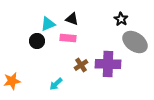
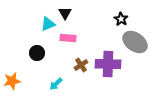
black triangle: moved 7 px left, 6 px up; rotated 40 degrees clockwise
black circle: moved 12 px down
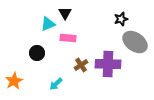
black star: rotated 24 degrees clockwise
orange star: moved 2 px right; rotated 18 degrees counterclockwise
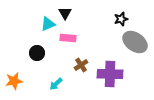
purple cross: moved 2 px right, 10 px down
orange star: rotated 18 degrees clockwise
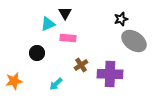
gray ellipse: moved 1 px left, 1 px up
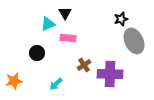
gray ellipse: rotated 30 degrees clockwise
brown cross: moved 3 px right
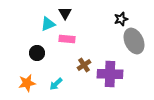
pink rectangle: moved 1 px left, 1 px down
orange star: moved 13 px right, 2 px down
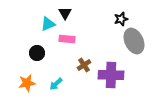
purple cross: moved 1 px right, 1 px down
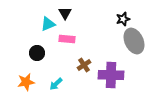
black star: moved 2 px right
orange star: moved 1 px left, 1 px up
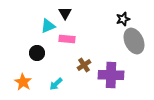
cyan triangle: moved 2 px down
orange star: moved 3 px left; rotated 30 degrees counterclockwise
